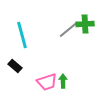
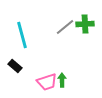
gray line: moved 3 px left, 3 px up
green arrow: moved 1 px left, 1 px up
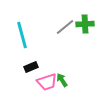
black rectangle: moved 16 px right, 1 px down; rotated 64 degrees counterclockwise
green arrow: rotated 32 degrees counterclockwise
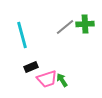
pink trapezoid: moved 3 px up
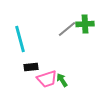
gray line: moved 2 px right, 2 px down
cyan line: moved 2 px left, 4 px down
black rectangle: rotated 16 degrees clockwise
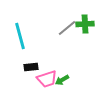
gray line: moved 1 px up
cyan line: moved 3 px up
green arrow: rotated 88 degrees counterclockwise
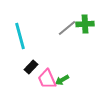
black rectangle: rotated 40 degrees counterclockwise
pink trapezoid: rotated 85 degrees clockwise
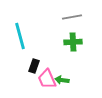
green cross: moved 12 px left, 18 px down
gray line: moved 5 px right, 11 px up; rotated 30 degrees clockwise
black rectangle: moved 3 px right, 1 px up; rotated 24 degrees counterclockwise
green arrow: rotated 40 degrees clockwise
